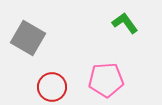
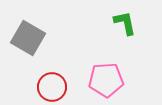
green L-shape: rotated 24 degrees clockwise
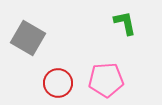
red circle: moved 6 px right, 4 px up
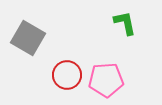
red circle: moved 9 px right, 8 px up
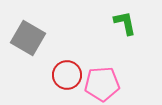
pink pentagon: moved 4 px left, 4 px down
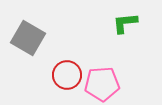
green L-shape: rotated 84 degrees counterclockwise
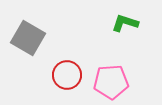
green L-shape: rotated 24 degrees clockwise
pink pentagon: moved 9 px right, 2 px up
